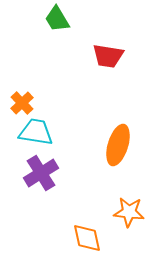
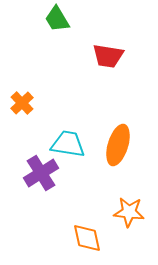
cyan trapezoid: moved 32 px right, 12 px down
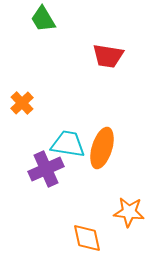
green trapezoid: moved 14 px left
orange ellipse: moved 16 px left, 3 px down
purple cross: moved 5 px right, 4 px up; rotated 8 degrees clockwise
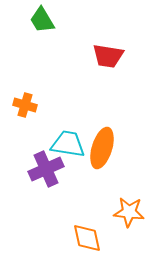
green trapezoid: moved 1 px left, 1 px down
orange cross: moved 3 px right, 2 px down; rotated 30 degrees counterclockwise
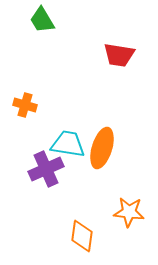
red trapezoid: moved 11 px right, 1 px up
orange diamond: moved 5 px left, 2 px up; rotated 20 degrees clockwise
